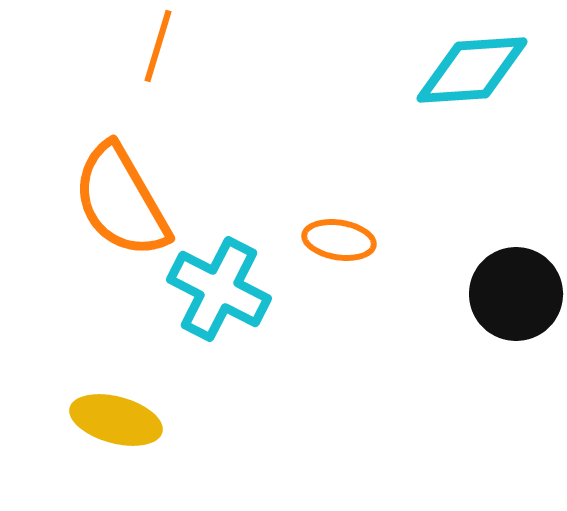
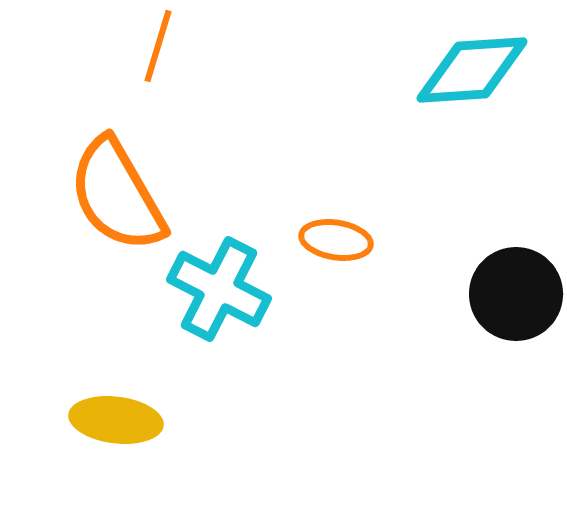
orange semicircle: moved 4 px left, 6 px up
orange ellipse: moved 3 px left
yellow ellipse: rotated 8 degrees counterclockwise
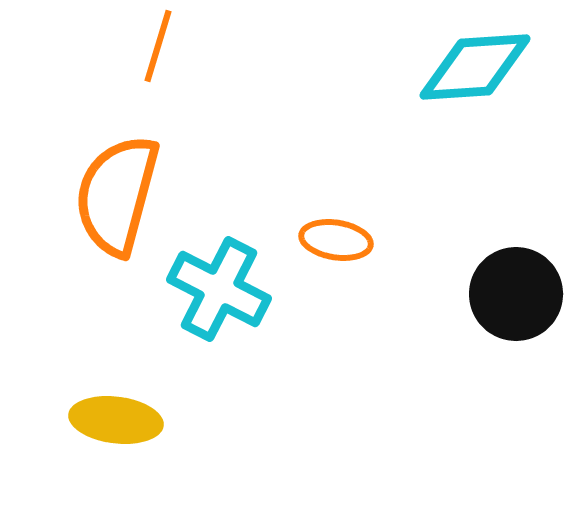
cyan diamond: moved 3 px right, 3 px up
orange semicircle: rotated 45 degrees clockwise
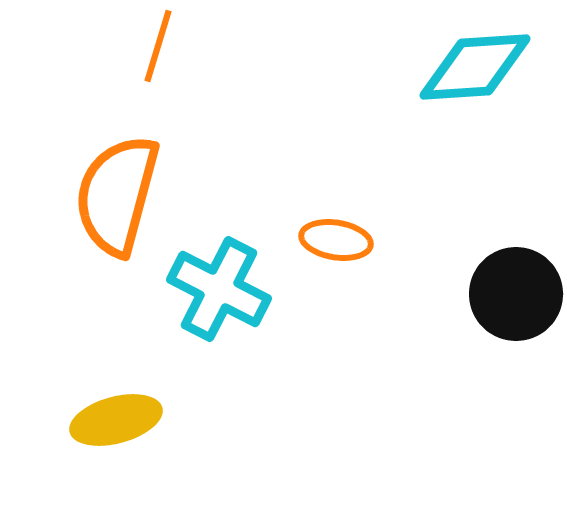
yellow ellipse: rotated 22 degrees counterclockwise
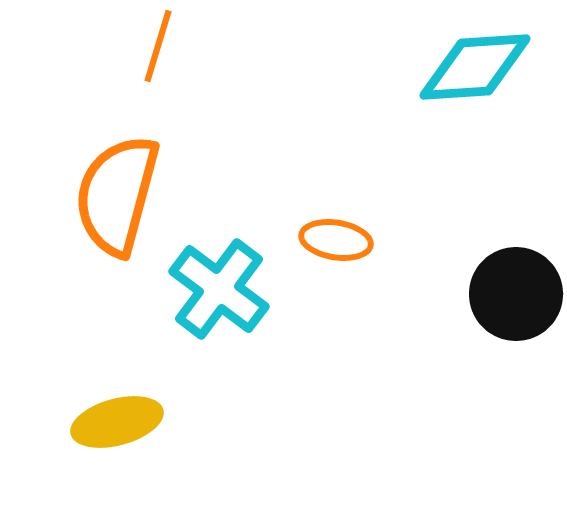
cyan cross: rotated 10 degrees clockwise
yellow ellipse: moved 1 px right, 2 px down
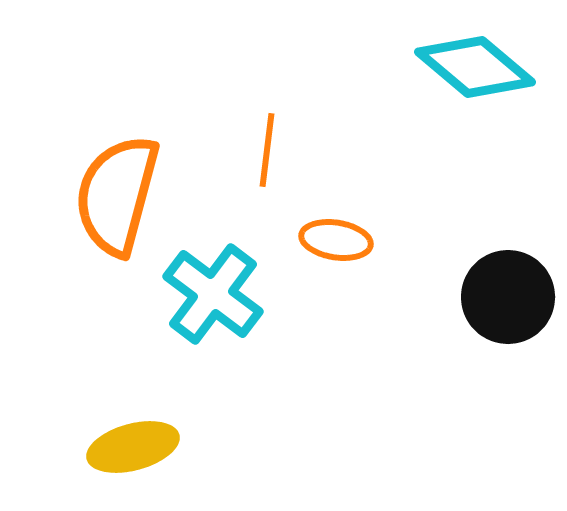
orange line: moved 109 px right, 104 px down; rotated 10 degrees counterclockwise
cyan diamond: rotated 44 degrees clockwise
cyan cross: moved 6 px left, 5 px down
black circle: moved 8 px left, 3 px down
yellow ellipse: moved 16 px right, 25 px down
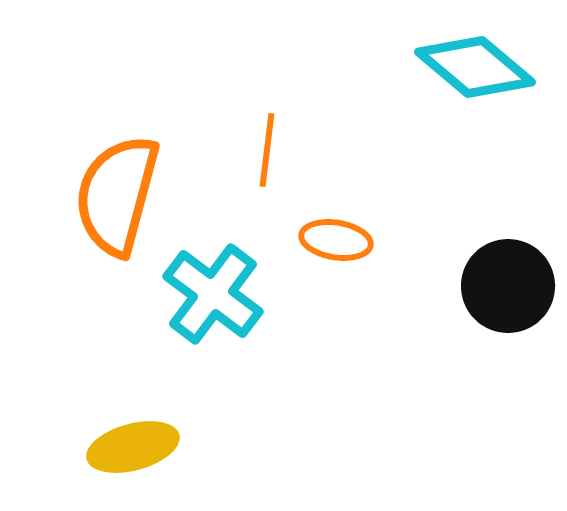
black circle: moved 11 px up
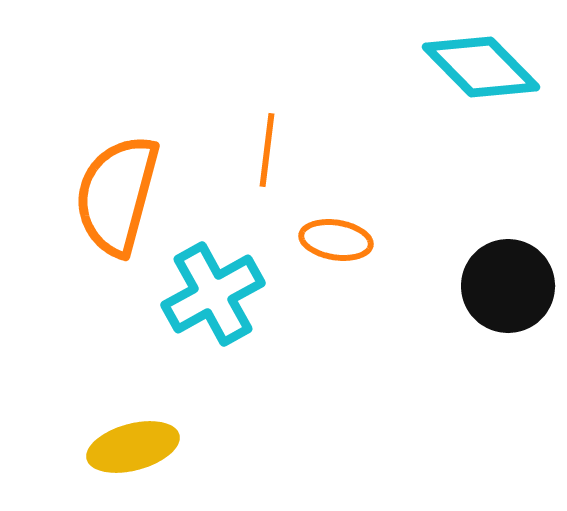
cyan diamond: moved 6 px right; rotated 5 degrees clockwise
cyan cross: rotated 24 degrees clockwise
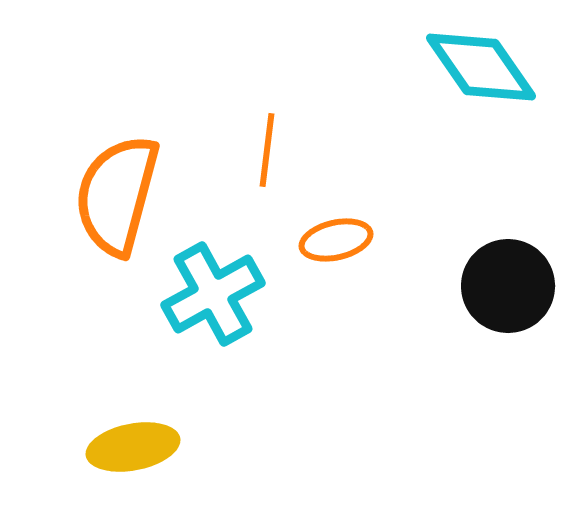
cyan diamond: rotated 10 degrees clockwise
orange ellipse: rotated 22 degrees counterclockwise
yellow ellipse: rotated 4 degrees clockwise
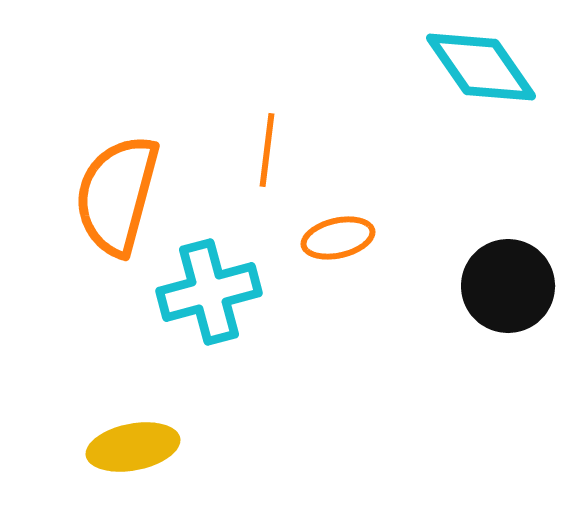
orange ellipse: moved 2 px right, 2 px up
cyan cross: moved 4 px left, 2 px up; rotated 14 degrees clockwise
